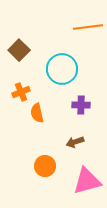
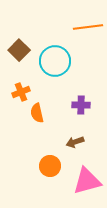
cyan circle: moved 7 px left, 8 px up
orange circle: moved 5 px right
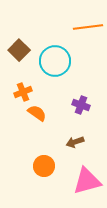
orange cross: moved 2 px right
purple cross: rotated 18 degrees clockwise
orange semicircle: rotated 138 degrees clockwise
orange circle: moved 6 px left
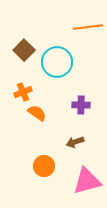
brown square: moved 5 px right
cyan circle: moved 2 px right, 1 px down
purple cross: rotated 18 degrees counterclockwise
